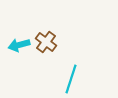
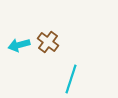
brown cross: moved 2 px right
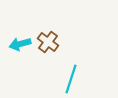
cyan arrow: moved 1 px right, 1 px up
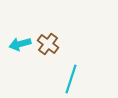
brown cross: moved 2 px down
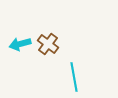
cyan line: moved 3 px right, 2 px up; rotated 28 degrees counterclockwise
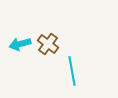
cyan line: moved 2 px left, 6 px up
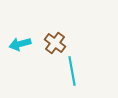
brown cross: moved 7 px right, 1 px up
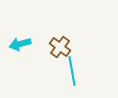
brown cross: moved 5 px right, 4 px down
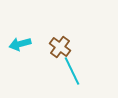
cyan line: rotated 16 degrees counterclockwise
